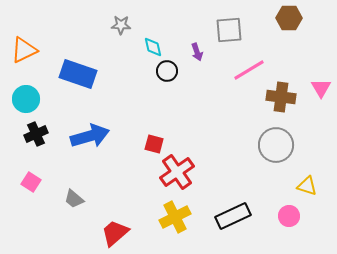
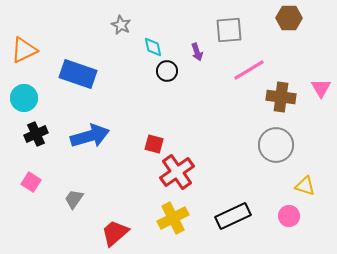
gray star: rotated 24 degrees clockwise
cyan circle: moved 2 px left, 1 px up
yellow triangle: moved 2 px left
gray trapezoid: rotated 85 degrees clockwise
yellow cross: moved 2 px left, 1 px down
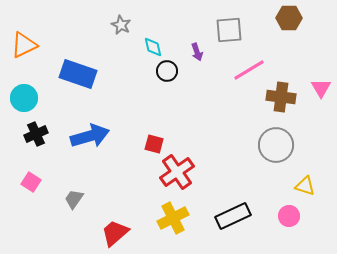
orange triangle: moved 5 px up
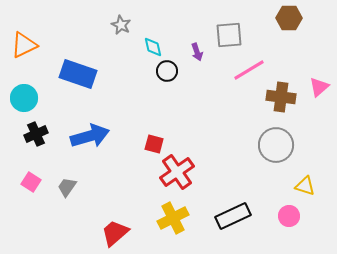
gray square: moved 5 px down
pink triangle: moved 2 px left, 1 px up; rotated 20 degrees clockwise
gray trapezoid: moved 7 px left, 12 px up
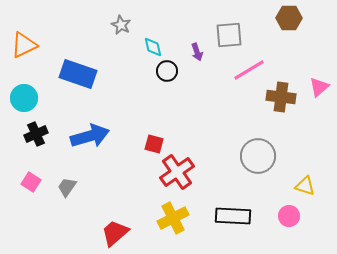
gray circle: moved 18 px left, 11 px down
black rectangle: rotated 28 degrees clockwise
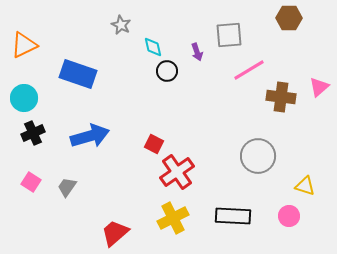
black cross: moved 3 px left, 1 px up
red square: rotated 12 degrees clockwise
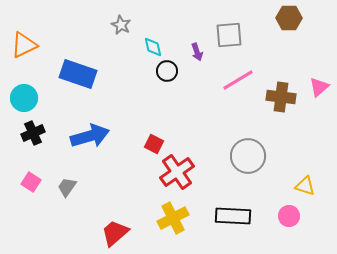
pink line: moved 11 px left, 10 px down
gray circle: moved 10 px left
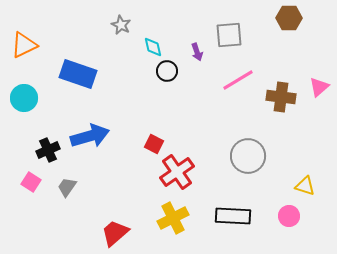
black cross: moved 15 px right, 17 px down
